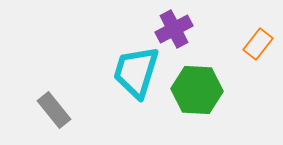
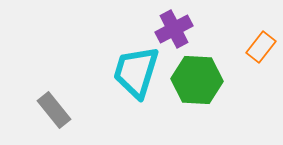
orange rectangle: moved 3 px right, 3 px down
green hexagon: moved 10 px up
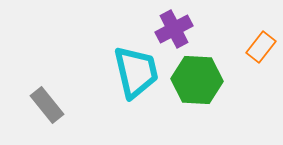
cyan trapezoid: rotated 150 degrees clockwise
gray rectangle: moved 7 px left, 5 px up
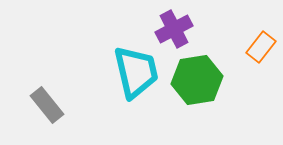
green hexagon: rotated 12 degrees counterclockwise
